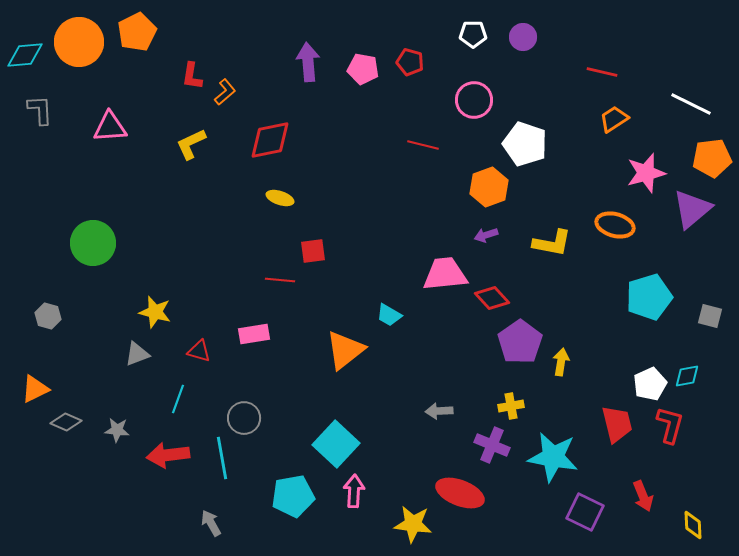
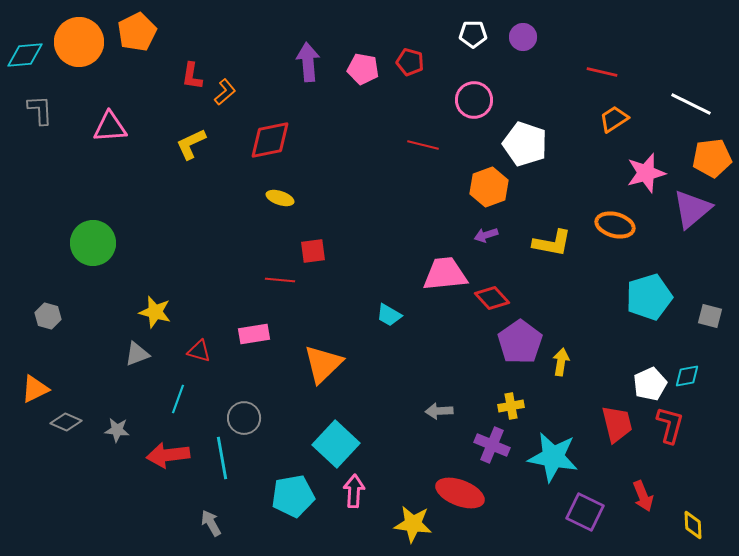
orange triangle at (345, 350): moved 22 px left, 14 px down; rotated 6 degrees counterclockwise
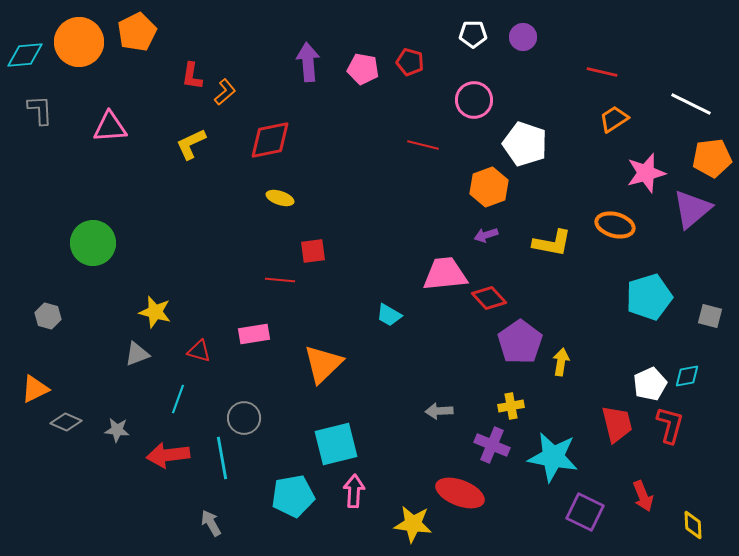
red diamond at (492, 298): moved 3 px left
cyan square at (336, 444): rotated 33 degrees clockwise
